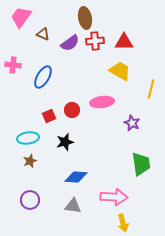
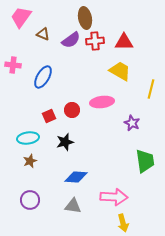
purple semicircle: moved 1 px right, 3 px up
green trapezoid: moved 4 px right, 3 px up
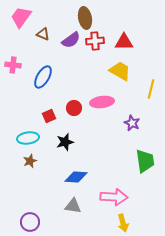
red circle: moved 2 px right, 2 px up
purple circle: moved 22 px down
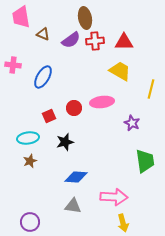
pink trapezoid: rotated 45 degrees counterclockwise
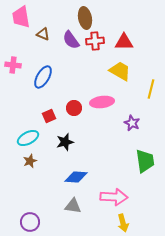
purple semicircle: rotated 90 degrees clockwise
cyan ellipse: rotated 20 degrees counterclockwise
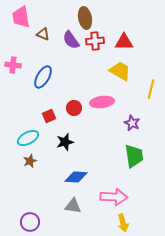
green trapezoid: moved 11 px left, 5 px up
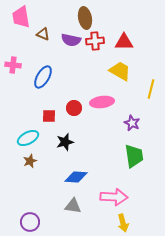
purple semicircle: rotated 42 degrees counterclockwise
red square: rotated 24 degrees clockwise
